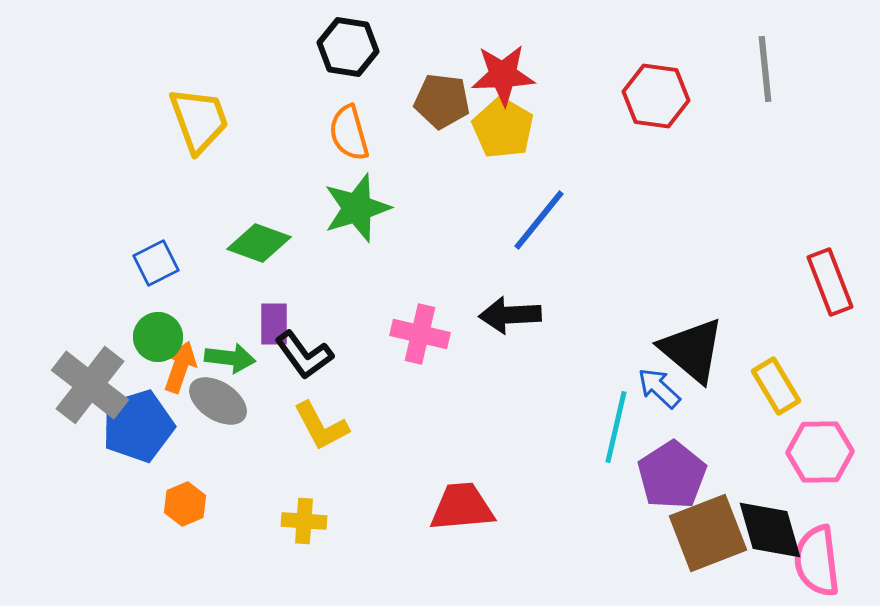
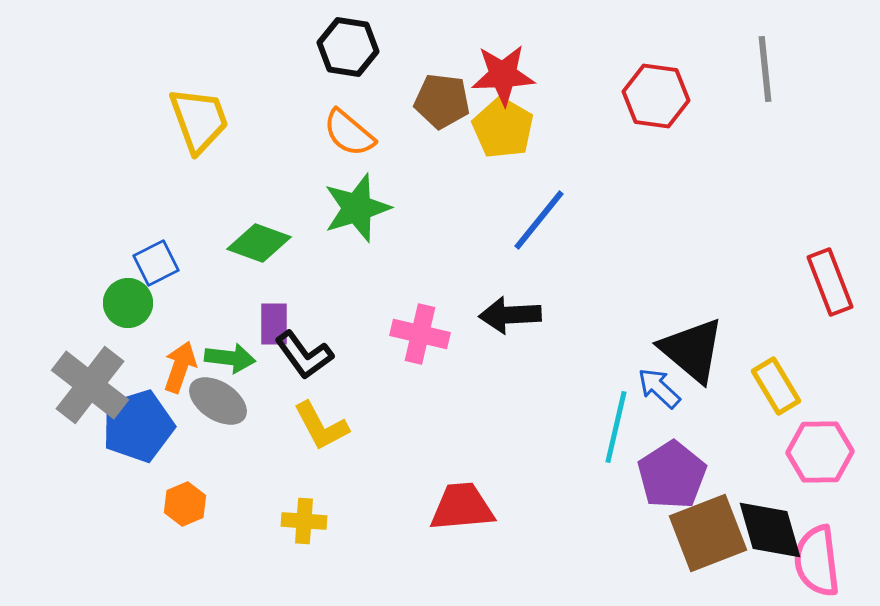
orange semicircle: rotated 34 degrees counterclockwise
green circle: moved 30 px left, 34 px up
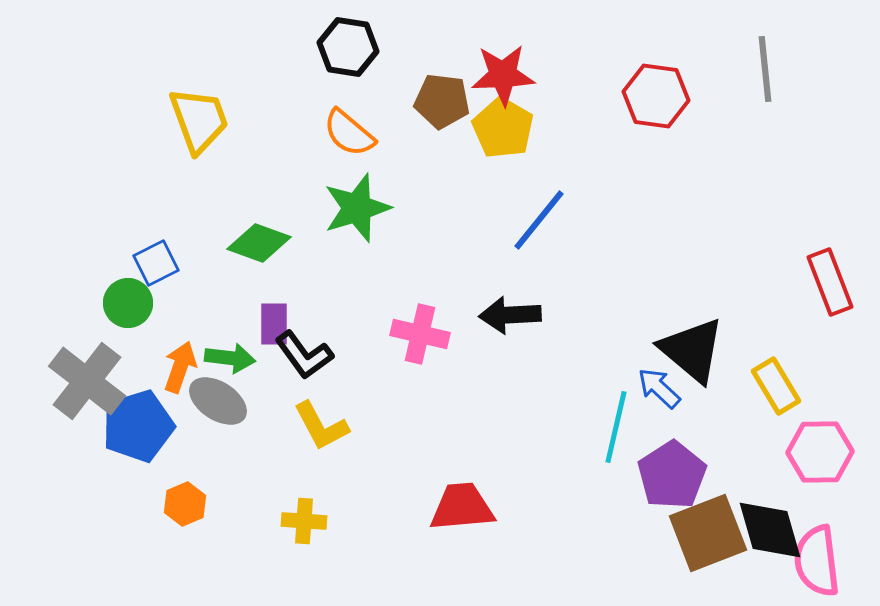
gray cross: moved 3 px left, 4 px up
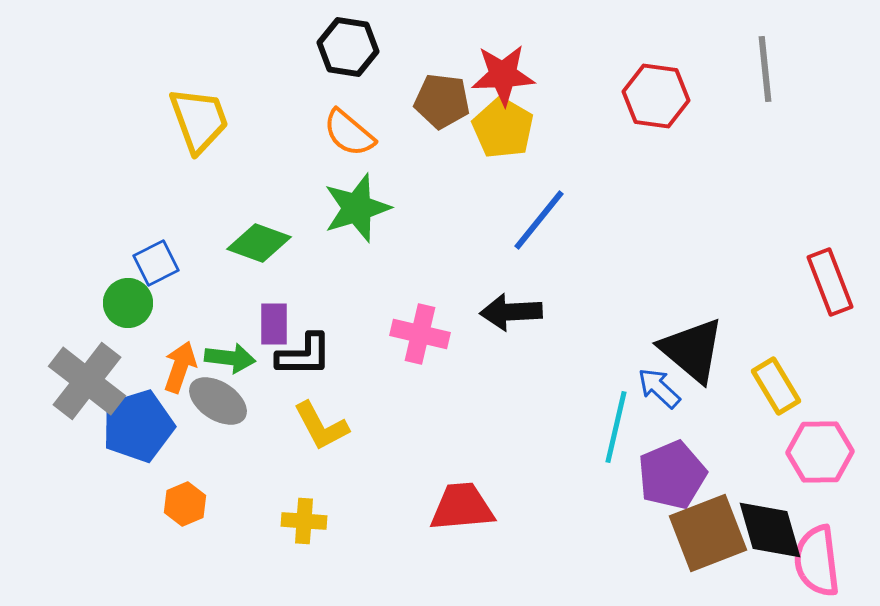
black arrow: moved 1 px right, 3 px up
black L-shape: rotated 54 degrees counterclockwise
purple pentagon: rotated 10 degrees clockwise
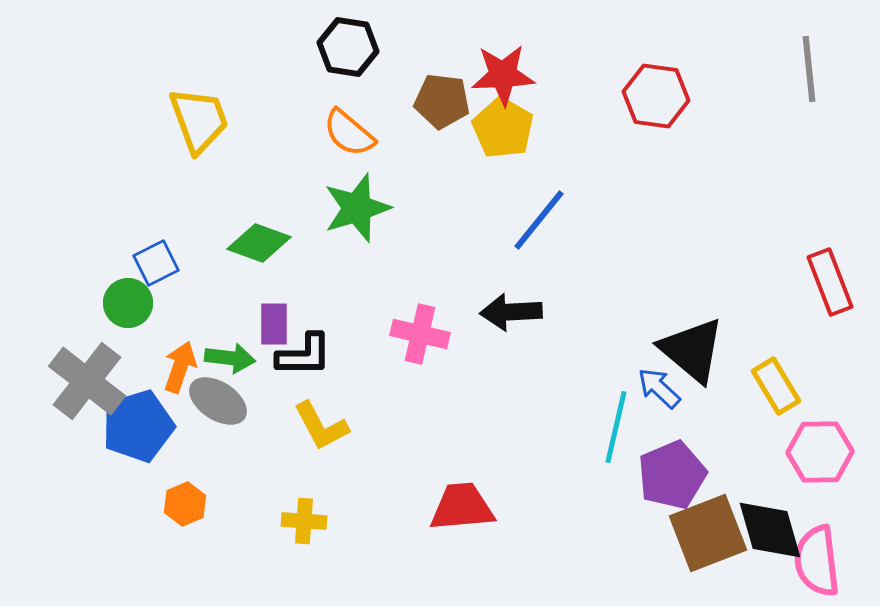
gray line: moved 44 px right
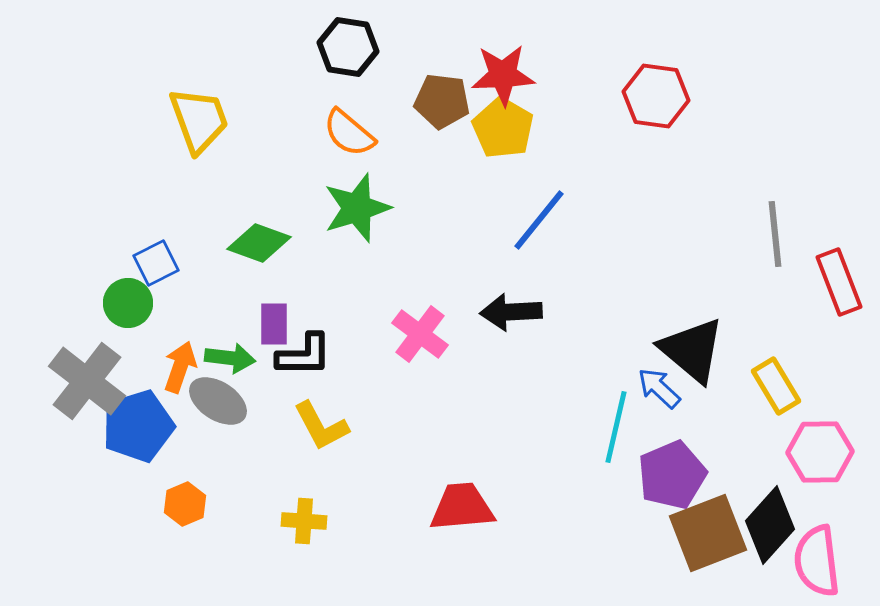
gray line: moved 34 px left, 165 px down
red rectangle: moved 9 px right
pink cross: rotated 24 degrees clockwise
black diamond: moved 5 px up; rotated 58 degrees clockwise
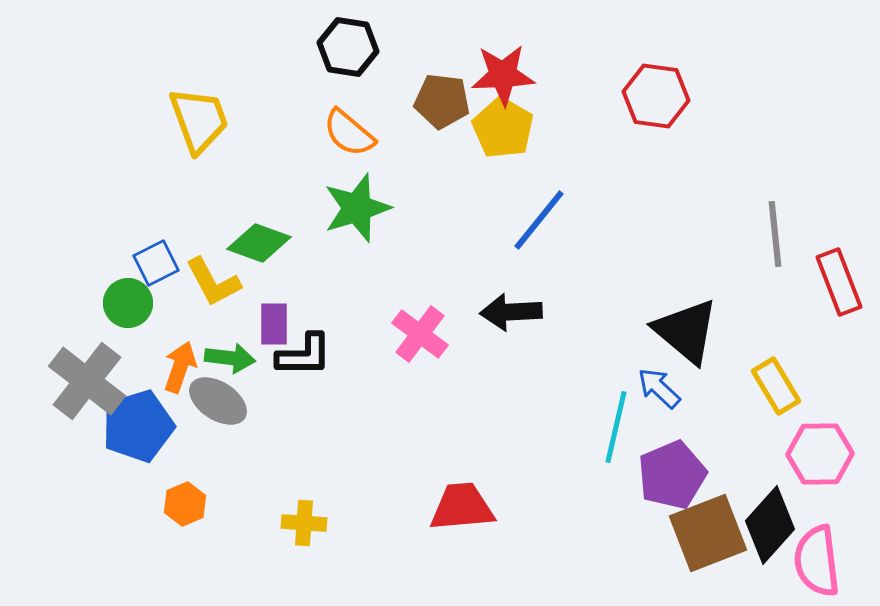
black triangle: moved 6 px left, 19 px up
yellow L-shape: moved 108 px left, 144 px up
pink hexagon: moved 2 px down
yellow cross: moved 2 px down
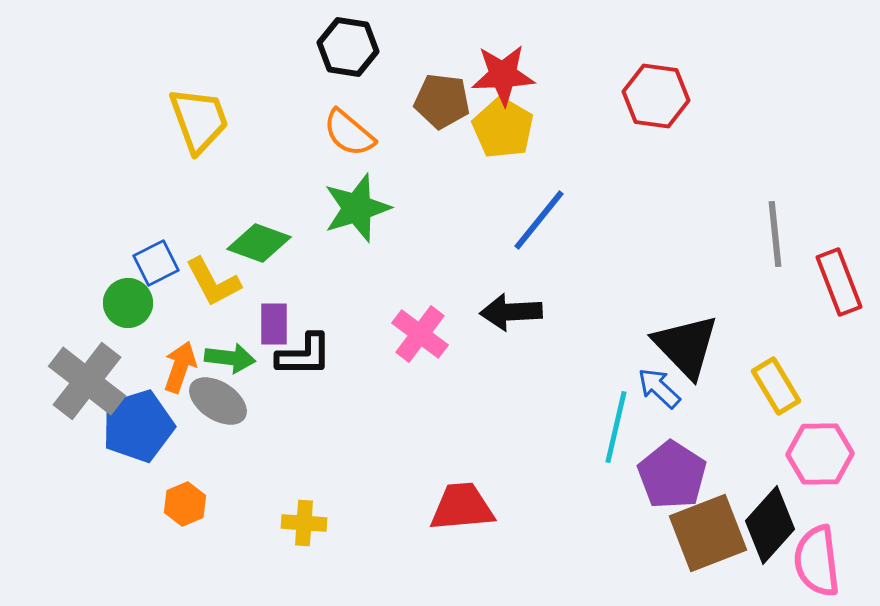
black triangle: moved 15 px down; rotated 6 degrees clockwise
purple pentagon: rotated 16 degrees counterclockwise
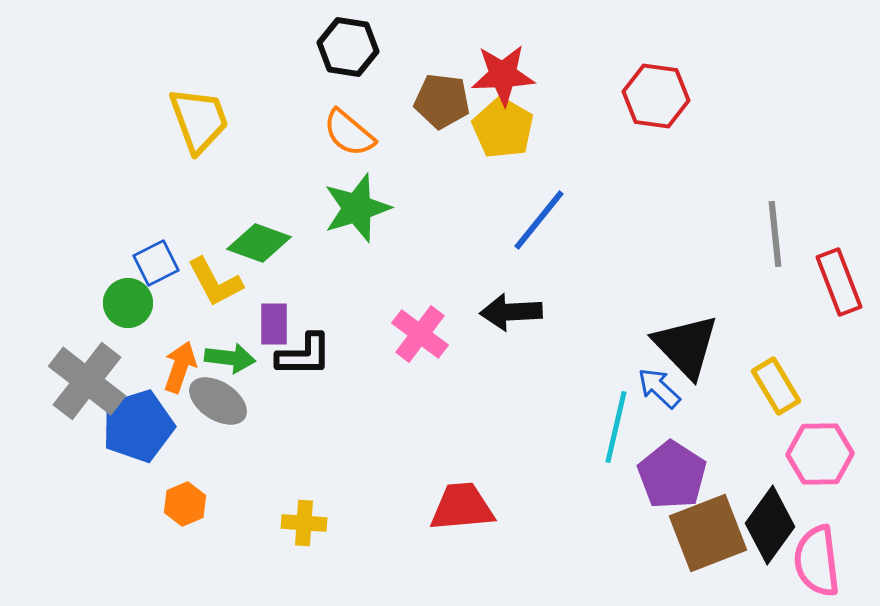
yellow L-shape: moved 2 px right
black diamond: rotated 6 degrees counterclockwise
